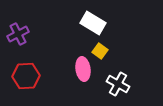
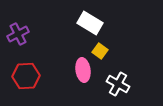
white rectangle: moved 3 px left
pink ellipse: moved 1 px down
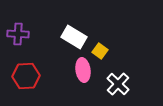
white rectangle: moved 16 px left, 14 px down
purple cross: rotated 30 degrees clockwise
white cross: rotated 15 degrees clockwise
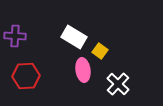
purple cross: moved 3 px left, 2 px down
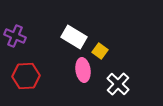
purple cross: rotated 20 degrees clockwise
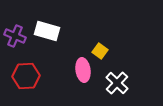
white rectangle: moved 27 px left, 6 px up; rotated 15 degrees counterclockwise
white cross: moved 1 px left, 1 px up
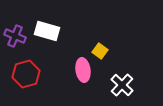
red hexagon: moved 2 px up; rotated 12 degrees counterclockwise
white cross: moved 5 px right, 2 px down
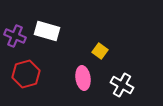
pink ellipse: moved 8 px down
white cross: rotated 15 degrees counterclockwise
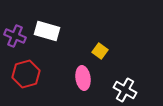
white cross: moved 3 px right, 5 px down
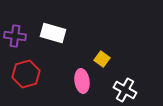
white rectangle: moved 6 px right, 2 px down
purple cross: rotated 15 degrees counterclockwise
yellow square: moved 2 px right, 8 px down
pink ellipse: moved 1 px left, 3 px down
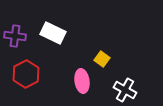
white rectangle: rotated 10 degrees clockwise
red hexagon: rotated 12 degrees counterclockwise
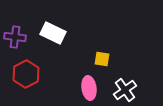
purple cross: moved 1 px down
yellow square: rotated 28 degrees counterclockwise
pink ellipse: moved 7 px right, 7 px down
white cross: rotated 25 degrees clockwise
